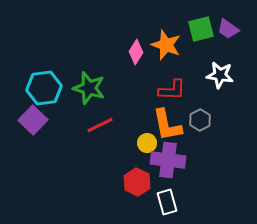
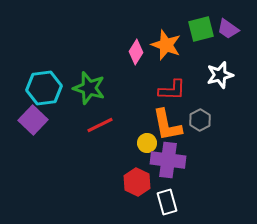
white star: rotated 24 degrees counterclockwise
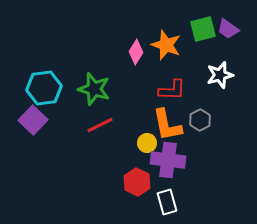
green square: moved 2 px right
green star: moved 5 px right, 1 px down
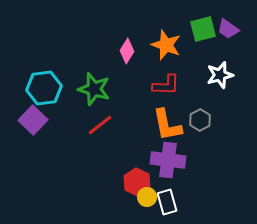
pink diamond: moved 9 px left, 1 px up
red L-shape: moved 6 px left, 5 px up
red line: rotated 12 degrees counterclockwise
yellow circle: moved 54 px down
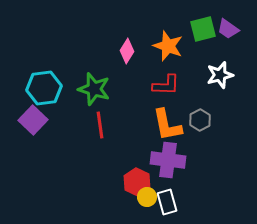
orange star: moved 2 px right, 1 px down
red line: rotated 60 degrees counterclockwise
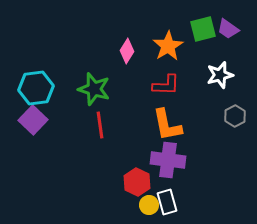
orange star: rotated 20 degrees clockwise
cyan hexagon: moved 8 px left
gray hexagon: moved 35 px right, 4 px up
yellow circle: moved 2 px right, 8 px down
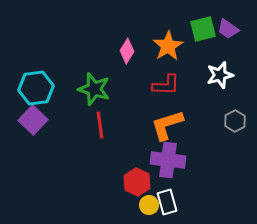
gray hexagon: moved 5 px down
orange L-shape: rotated 84 degrees clockwise
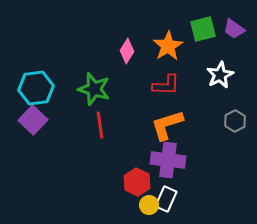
purple trapezoid: moved 6 px right
white star: rotated 12 degrees counterclockwise
white rectangle: moved 1 px left, 3 px up; rotated 40 degrees clockwise
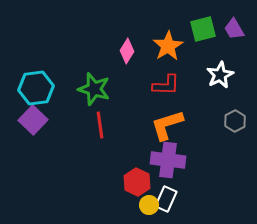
purple trapezoid: rotated 25 degrees clockwise
